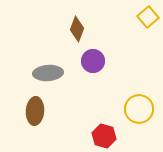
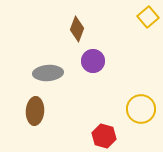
yellow circle: moved 2 px right
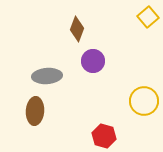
gray ellipse: moved 1 px left, 3 px down
yellow circle: moved 3 px right, 8 px up
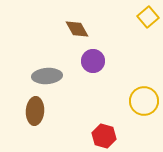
brown diamond: rotated 50 degrees counterclockwise
